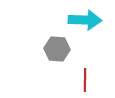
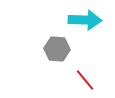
red line: rotated 40 degrees counterclockwise
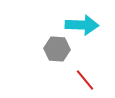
cyan arrow: moved 3 px left, 5 px down
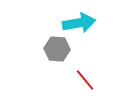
cyan arrow: moved 3 px left, 2 px up; rotated 12 degrees counterclockwise
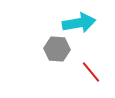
red line: moved 6 px right, 8 px up
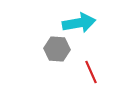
red line: rotated 15 degrees clockwise
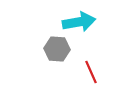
cyan arrow: moved 1 px up
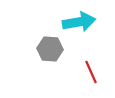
gray hexagon: moved 7 px left
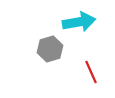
gray hexagon: rotated 20 degrees counterclockwise
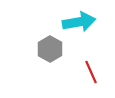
gray hexagon: rotated 15 degrees counterclockwise
